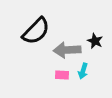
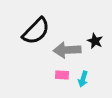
cyan arrow: moved 8 px down
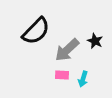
gray arrow: rotated 40 degrees counterclockwise
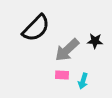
black semicircle: moved 3 px up
black star: rotated 21 degrees counterclockwise
cyan arrow: moved 2 px down
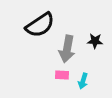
black semicircle: moved 4 px right, 3 px up; rotated 12 degrees clockwise
gray arrow: moved 1 px up; rotated 36 degrees counterclockwise
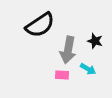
black star: rotated 14 degrees clockwise
gray arrow: moved 1 px right, 1 px down
cyan arrow: moved 5 px right, 12 px up; rotated 77 degrees counterclockwise
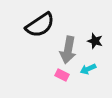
cyan arrow: rotated 126 degrees clockwise
pink rectangle: rotated 24 degrees clockwise
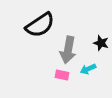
black star: moved 6 px right, 2 px down
pink rectangle: rotated 16 degrees counterclockwise
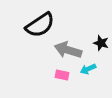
gray arrow: rotated 96 degrees clockwise
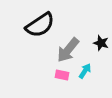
gray arrow: rotated 68 degrees counterclockwise
cyan arrow: moved 3 px left, 2 px down; rotated 147 degrees clockwise
